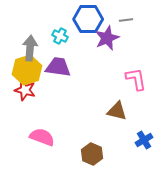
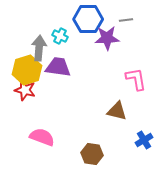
purple star: rotated 20 degrees clockwise
gray arrow: moved 9 px right
brown hexagon: rotated 15 degrees counterclockwise
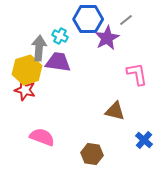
gray line: rotated 32 degrees counterclockwise
purple star: rotated 25 degrees counterclockwise
purple trapezoid: moved 5 px up
pink L-shape: moved 1 px right, 5 px up
brown triangle: moved 2 px left
blue cross: rotated 18 degrees counterclockwise
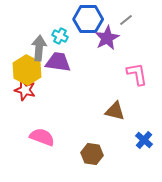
yellow hexagon: rotated 16 degrees counterclockwise
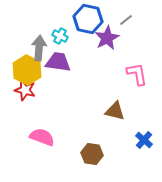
blue hexagon: rotated 12 degrees clockwise
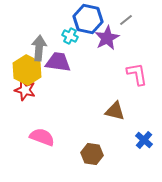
cyan cross: moved 10 px right
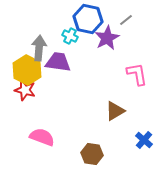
brown triangle: rotated 45 degrees counterclockwise
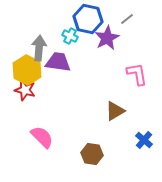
gray line: moved 1 px right, 1 px up
pink semicircle: rotated 25 degrees clockwise
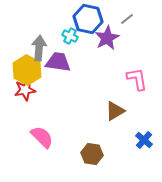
pink L-shape: moved 5 px down
red star: rotated 25 degrees counterclockwise
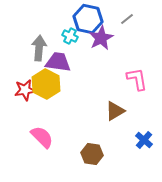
purple star: moved 6 px left
yellow hexagon: moved 19 px right, 14 px down
